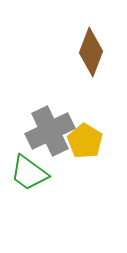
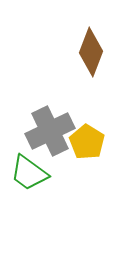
yellow pentagon: moved 2 px right, 1 px down
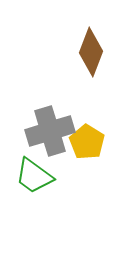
gray cross: rotated 9 degrees clockwise
green trapezoid: moved 5 px right, 3 px down
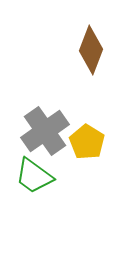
brown diamond: moved 2 px up
gray cross: moved 5 px left; rotated 18 degrees counterclockwise
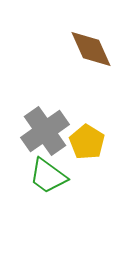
brown diamond: moved 1 px up; rotated 45 degrees counterclockwise
green trapezoid: moved 14 px right
